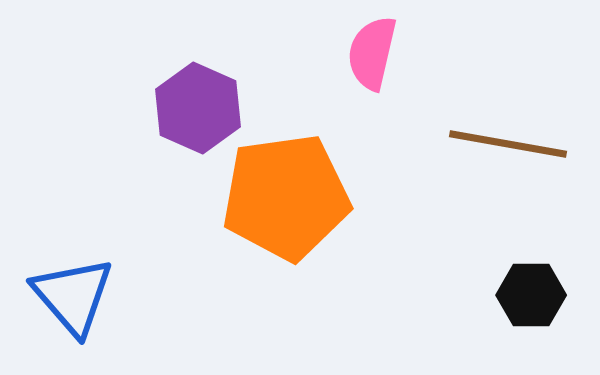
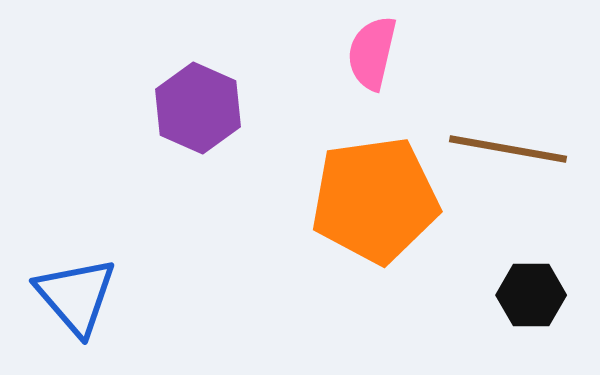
brown line: moved 5 px down
orange pentagon: moved 89 px right, 3 px down
blue triangle: moved 3 px right
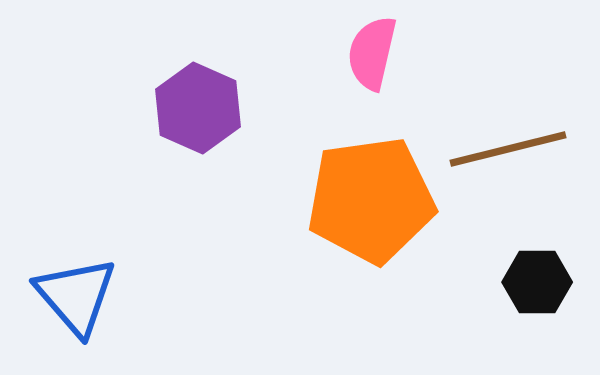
brown line: rotated 24 degrees counterclockwise
orange pentagon: moved 4 px left
black hexagon: moved 6 px right, 13 px up
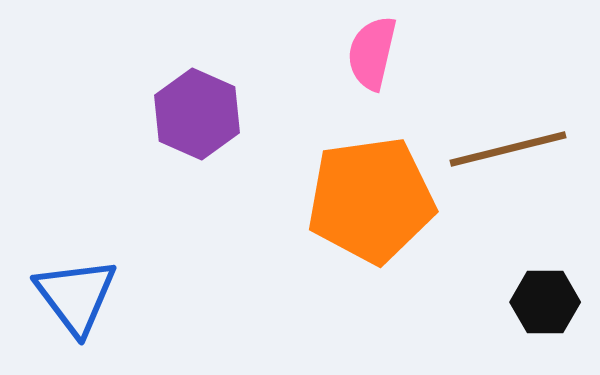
purple hexagon: moved 1 px left, 6 px down
black hexagon: moved 8 px right, 20 px down
blue triangle: rotated 4 degrees clockwise
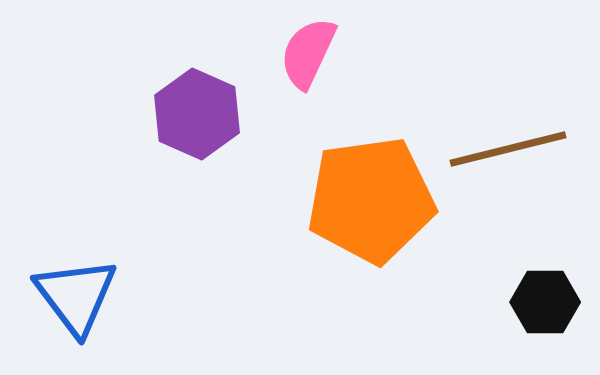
pink semicircle: moved 64 px left; rotated 12 degrees clockwise
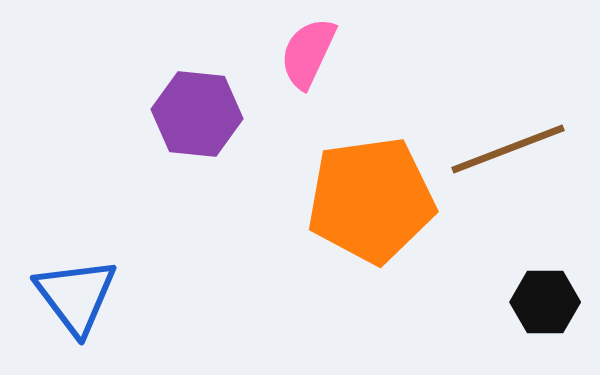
purple hexagon: rotated 18 degrees counterclockwise
brown line: rotated 7 degrees counterclockwise
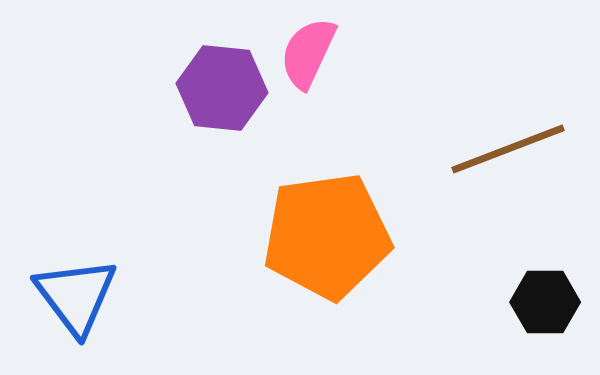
purple hexagon: moved 25 px right, 26 px up
orange pentagon: moved 44 px left, 36 px down
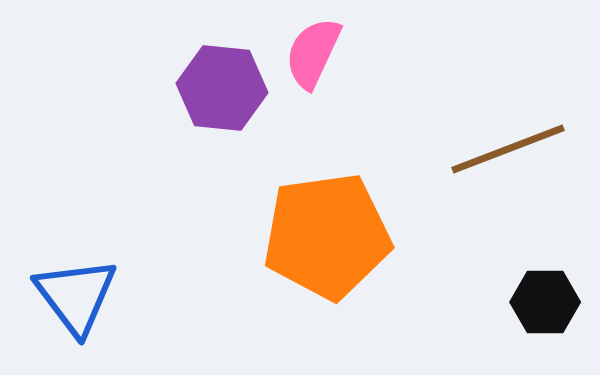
pink semicircle: moved 5 px right
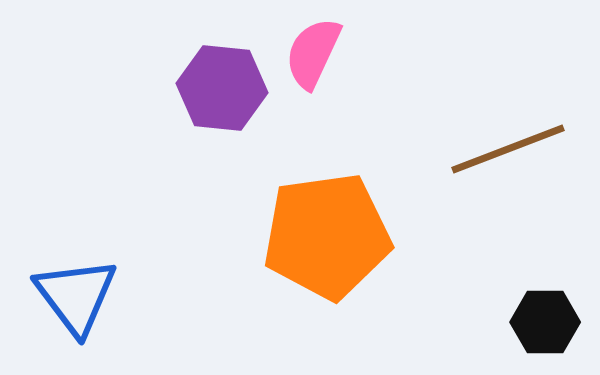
black hexagon: moved 20 px down
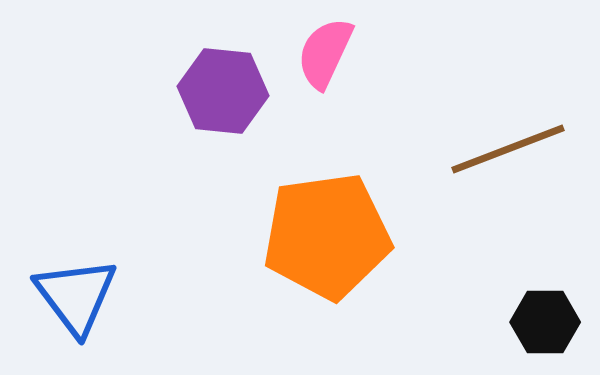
pink semicircle: moved 12 px right
purple hexagon: moved 1 px right, 3 px down
